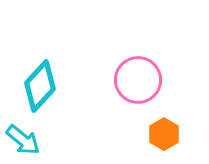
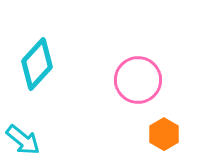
cyan diamond: moved 3 px left, 22 px up
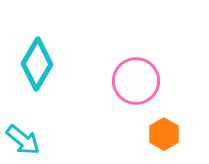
cyan diamond: rotated 12 degrees counterclockwise
pink circle: moved 2 px left, 1 px down
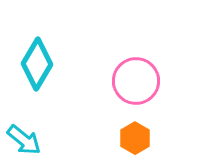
orange hexagon: moved 29 px left, 4 px down
cyan arrow: moved 1 px right
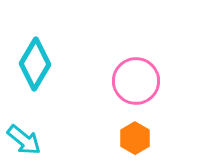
cyan diamond: moved 2 px left
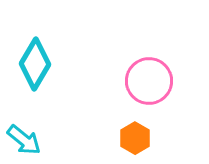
pink circle: moved 13 px right
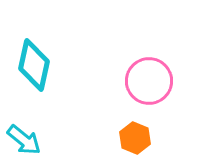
cyan diamond: moved 1 px left, 1 px down; rotated 18 degrees counterclockwise
orange hexagon: rotated 8 degrees counterclockwise
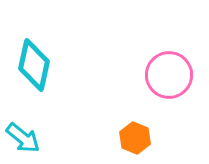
pink circle: moved 20 px right, 6 px up
cyan arrow: moved 1 px left, 2 px up
